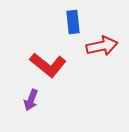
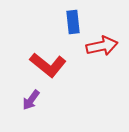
purple arrow: rotated 15 degrees clockwise
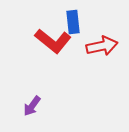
red L-shape: moved 5 px right, 24 px up
purple arrow: moved 1 px right, 6 px down
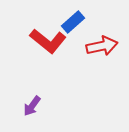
blue rectangle: rotated 55 degrees clockwise
red L-shape: moved 5 px left
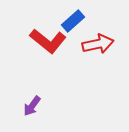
blue rectangle: moved 1 px up
red arrow: moved 4 px left, 2 px up
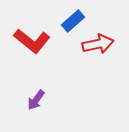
red L-shape: moved 16 px left
purple arrow: moved 4 px right, 6 px up
